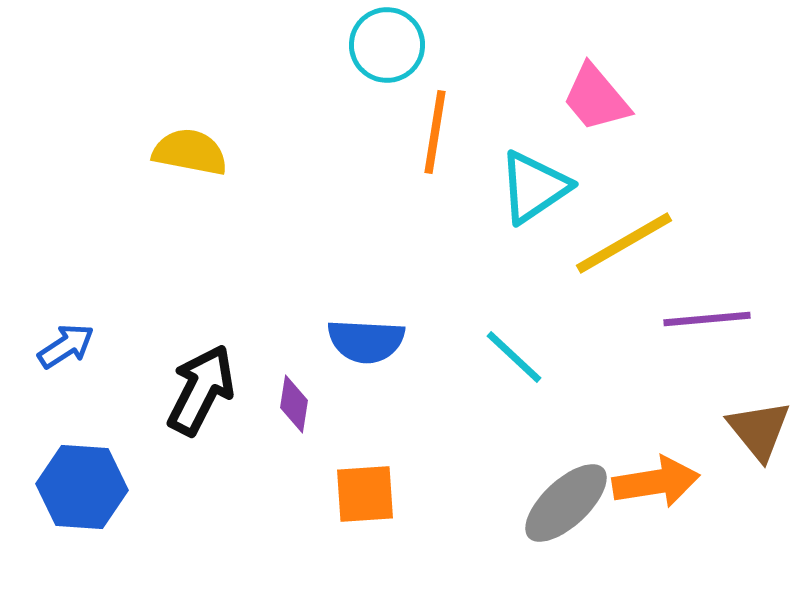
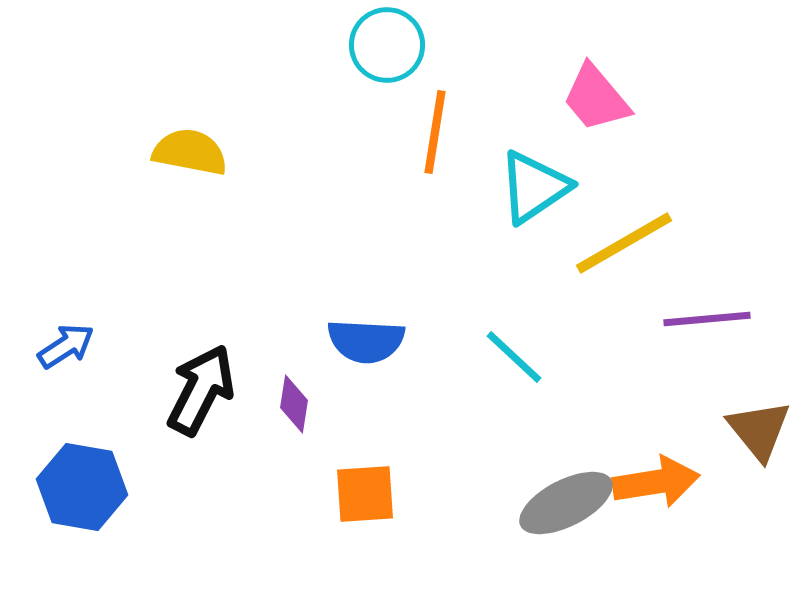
blue hexagon: rotated 6 degrees clockwise
gray ellipse: rotated 16 degrees clockwise
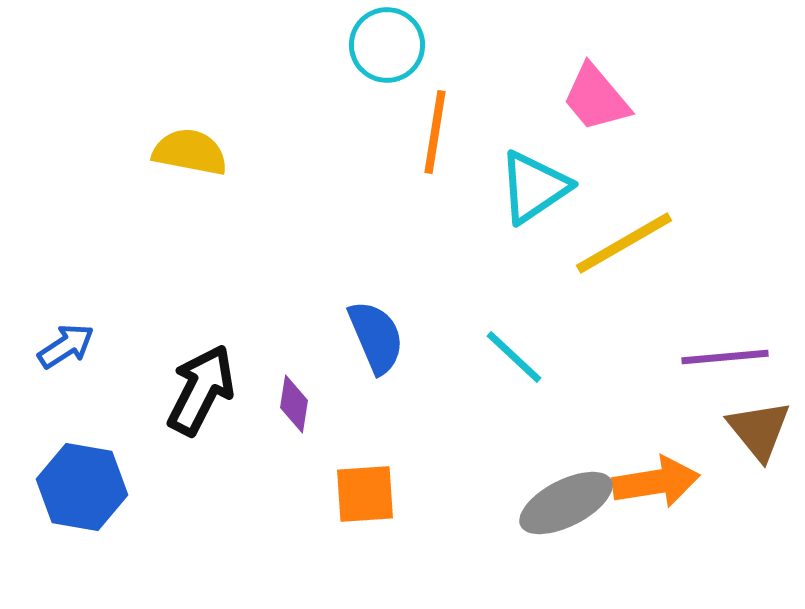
purple line: moved 18 px right, 38 px down
blue semicircle: moved 10 px right, 4 px up; rotated 116 degrees counterclockwise
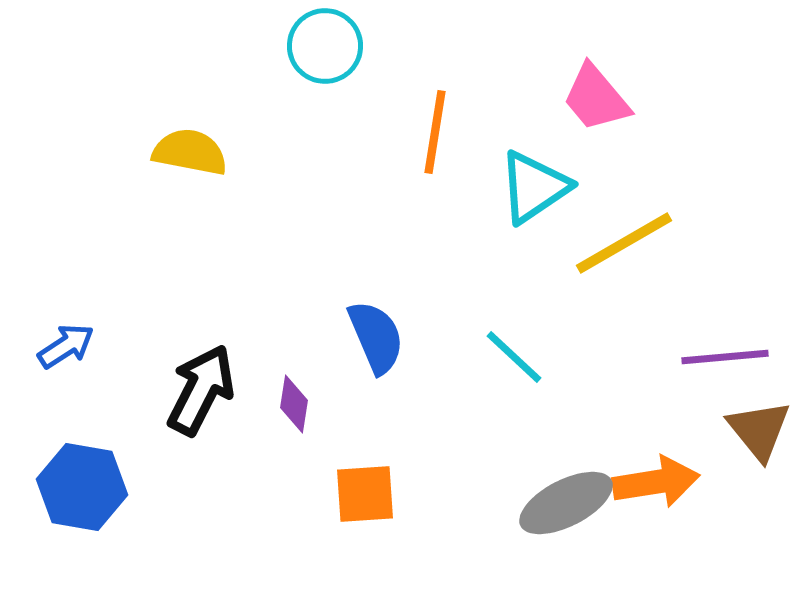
cyan circle: moved 62 px left, 1 px down
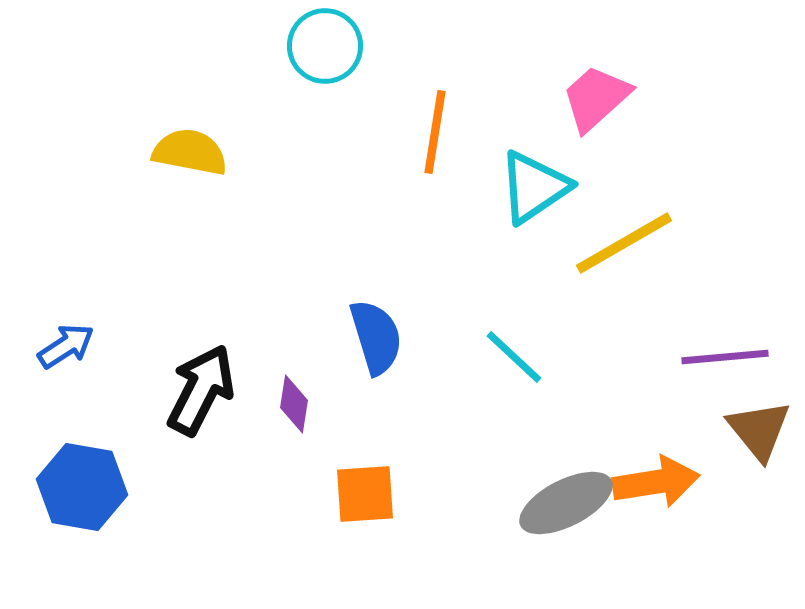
pink trapezoid: rotated 88 degrees clockwise
blue semicircle: rotated 6 degrees clockwise
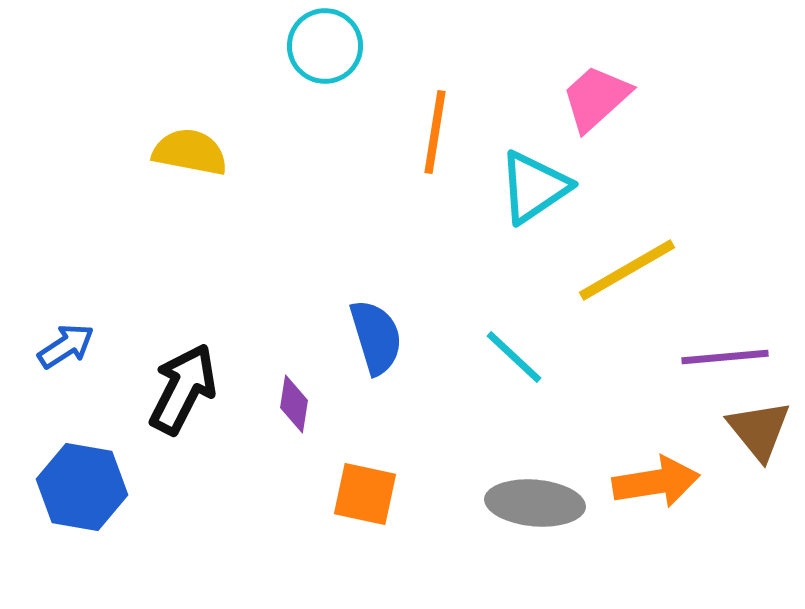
yellow line: moved 3 px right, 27 px down
black arrow: moved 18 px left, 1 px up
orange square: rotated 16 degrees clockwise
gray ellipse: moved 31 px left; rotated 32 degrees clockwise
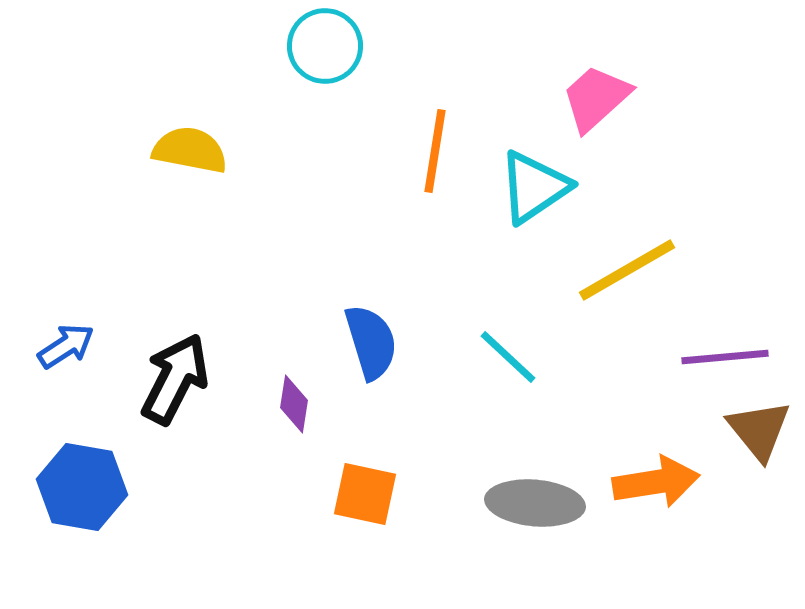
orange line: moved 19 px down
yellow semicircle: moved 2 px up
blue semicircle: moved 5 px left, 5 px down
cyan line: moved 6 px left
black arrow: moved 8 px left, 10 px up
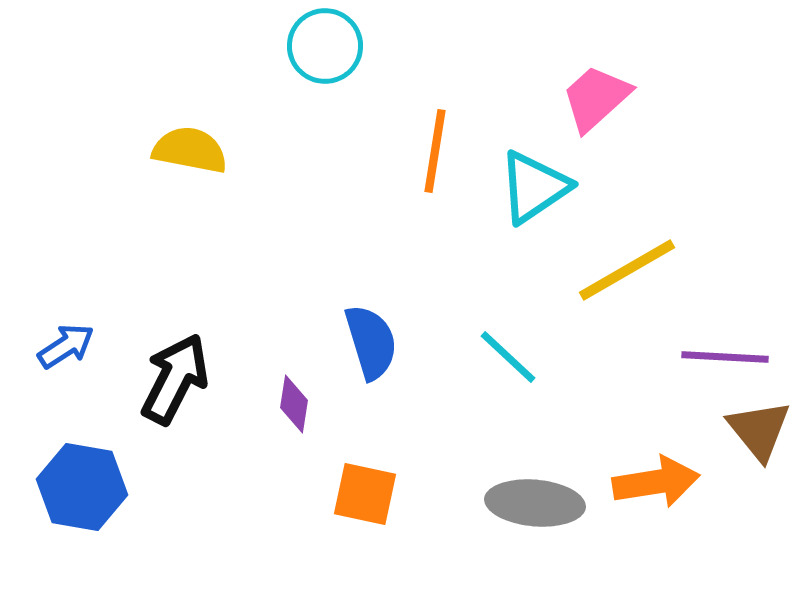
purple line: rotated 8 degrees clockwise
